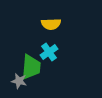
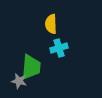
yellow semicircle: rotated 90 degrees clockwise
cyan cross: moved 10 px right, 4 px up; rotated 18 degrees clockwise
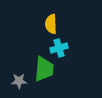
green trapezoid: moved 13 px right, 2 px down
gray star: rotated 14 degrees counterclockwise
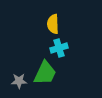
yellow semicircle: moved 2 px right
green trapezoid: moved 1 px right, 4 px down; rotated 20 degrees clockwise
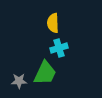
yellow semicircle: moved 1 px up
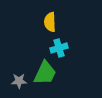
yellow semicircle: moved 3 px left, 1 px up
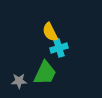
yellow semicircle: moved 10 px down; rotated 24 degrees counterclockwise
